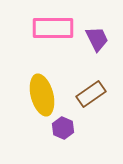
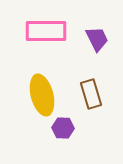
pink rectangle: moved 7 px left, 3 px down
brown rectangle: rotated 72 degrees counterclockwise
purple hexagon: rotated 20 degrees counterclockwise
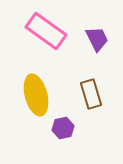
pink rectangle: rotated 36 degrees clockwise
yellow ellipse: moved 6 px left
purple hexagon: rotated 15 degrees counterclockwise
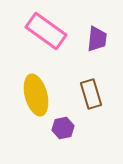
purple trapezoid: rotated 32 degrees clockwise
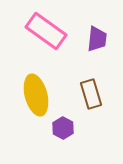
purple hexagon: rotated 20 degrees counterclockwise
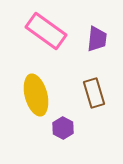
brown rectangle: moved 3 px right, 1 px up
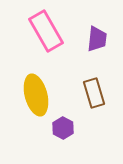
pink rectangle: rotated 24 degrees clockwise
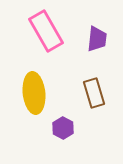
yellow ellipse: moved 2 px left, 2 px up; rotated 9 degrees clockwise
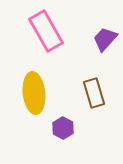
purple trapezoid: moved 8 px right; rotated 144 degrees counterclockwise
